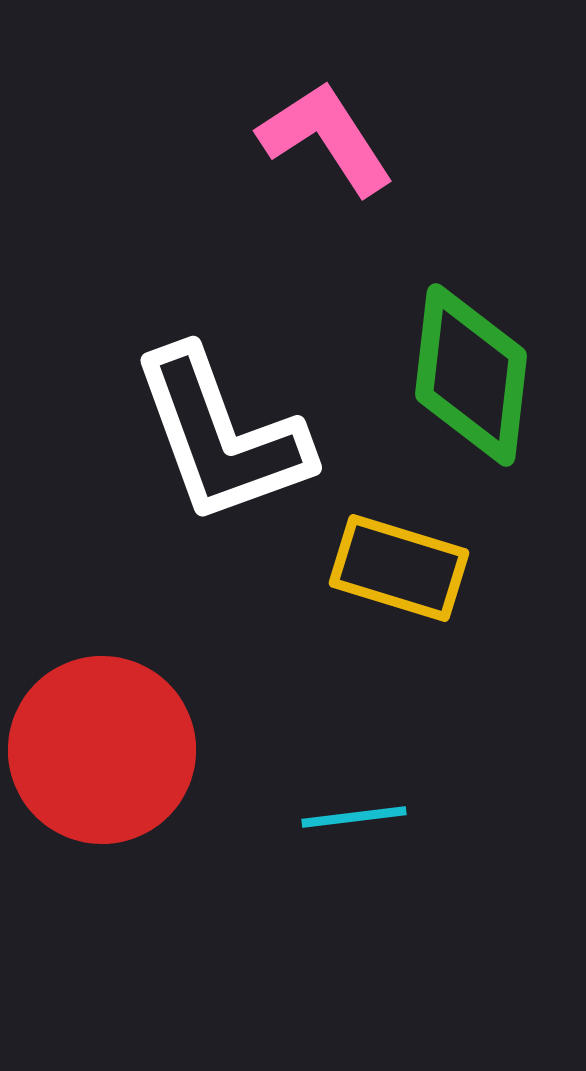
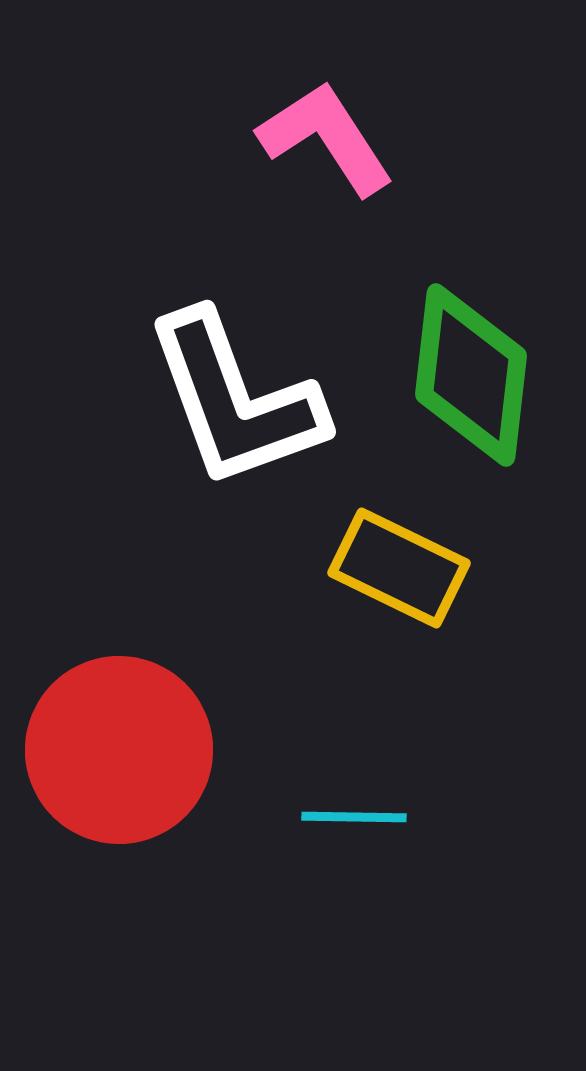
white L-shape: moved 14 px right, 36 px up
yellow rectangle: rotated 9 degrees clockwise
red circle: moved 17 px right
cyan line: rotated 8 degrees clockwise
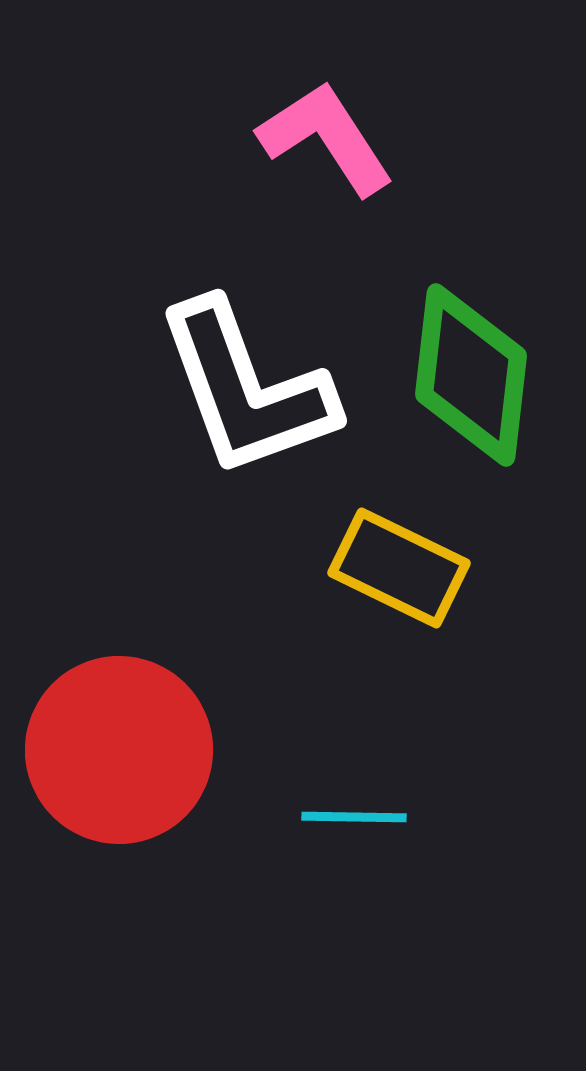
white L-shape: moved 11 px right, 11 px up
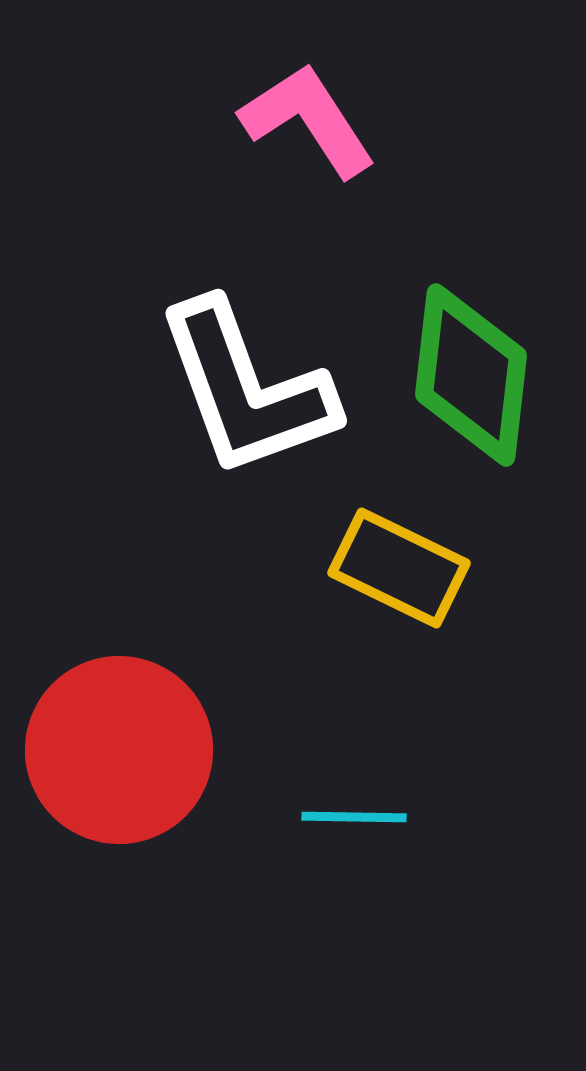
pink L-shape: moved 18 px left, 18 px up
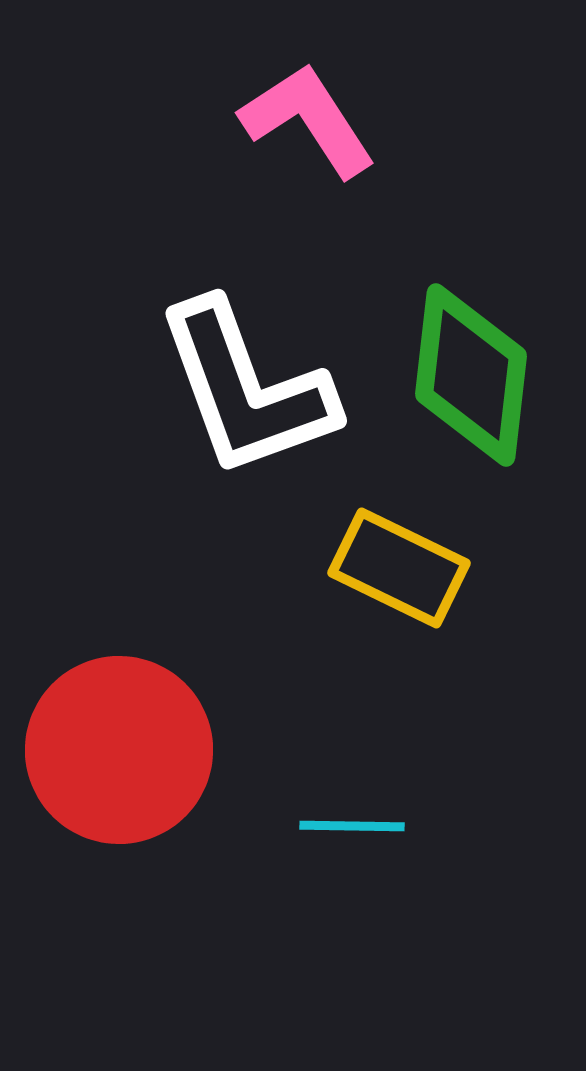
cyan line: moved 2 px left, 9 px down
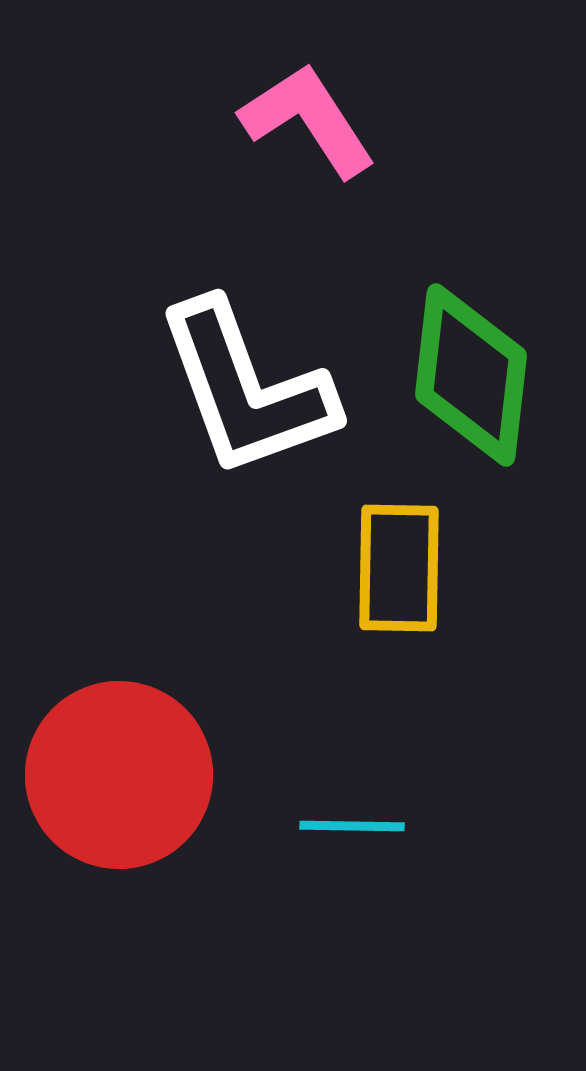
yellow rectangle: rotated 65 degrees clockwise
red circle: moved 25 px down
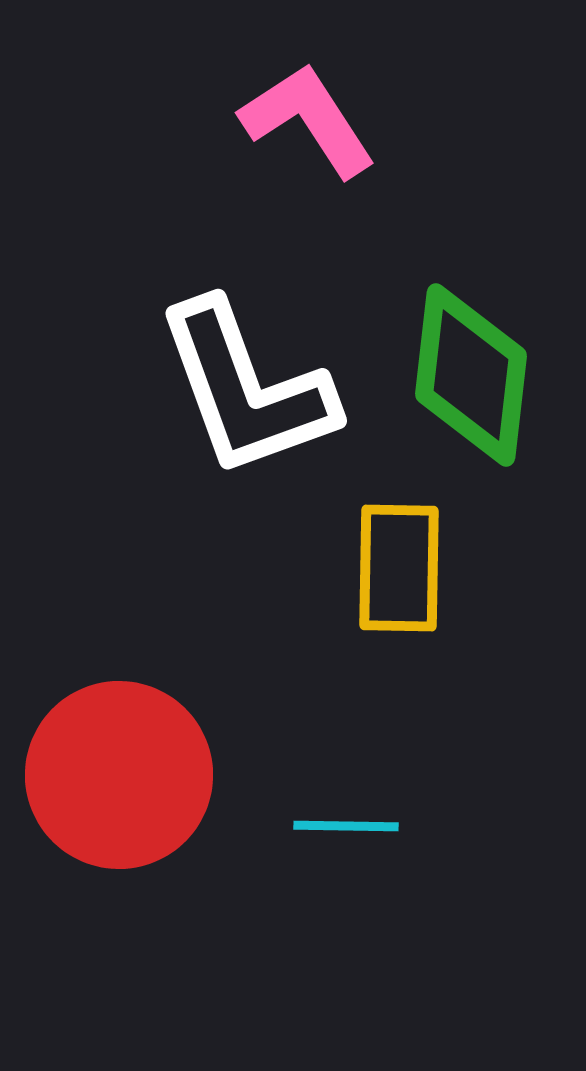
cyan line: moved 6 px left
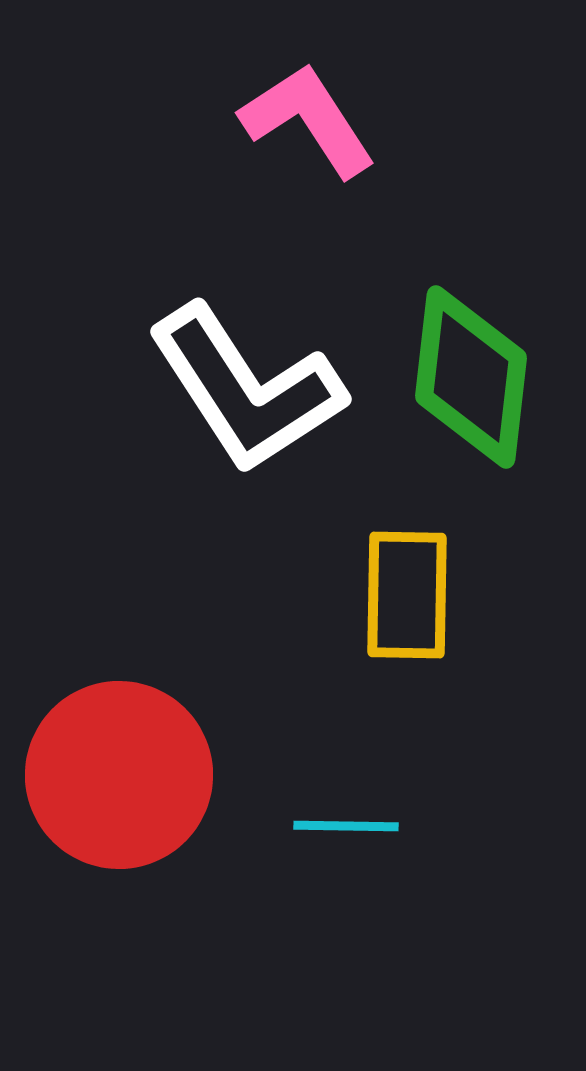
green diamond: moved 2 px down
white L-shape: rotated 13 degrees counterclockwise
yellow rectangle: moved 8 px right, 27 px down
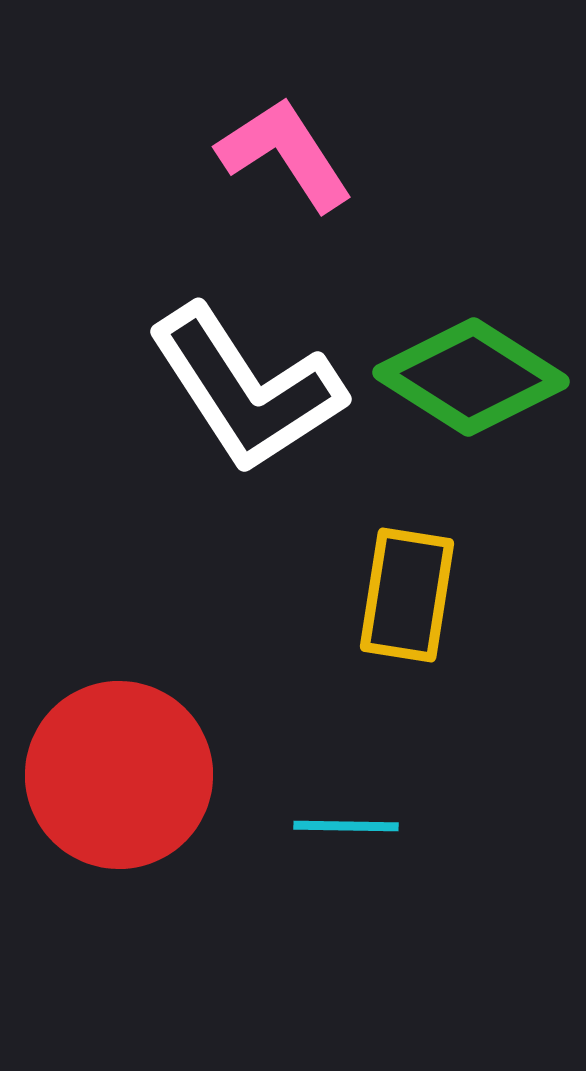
pink L-shape: moved 23 px left, 34 px down
green diamond: rotated 64 degrees counterclockwise
yellow rectangle: rotated 8 degrees clockwise
